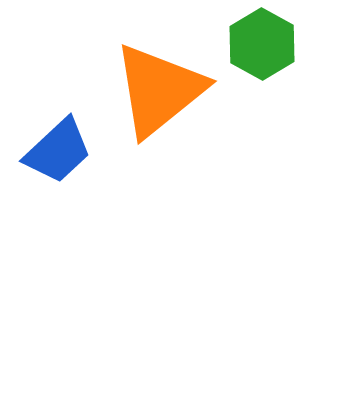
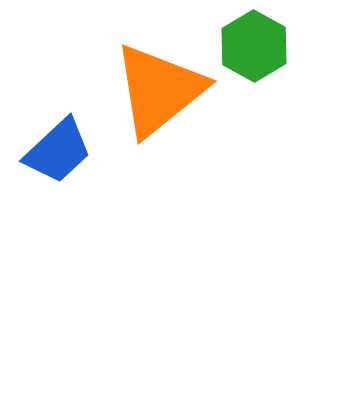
green hexagon: moved 8 px left, 2 px down
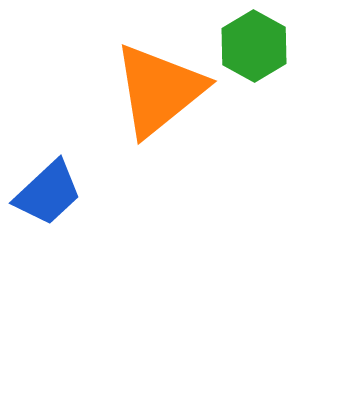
blue trapezoid: moved 10 px left, 42 px down
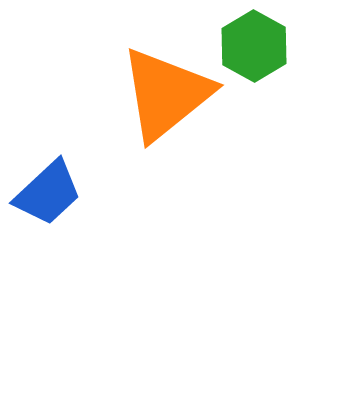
orange triangle: moved 7 px right, 4 px down
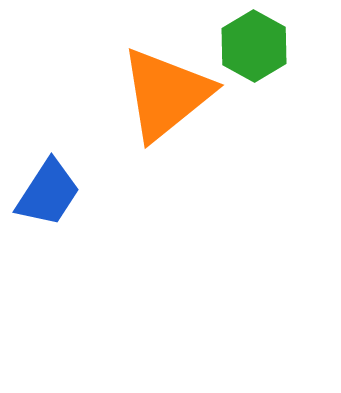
blue trapezoid: rotated 14 degrees counterclockwise
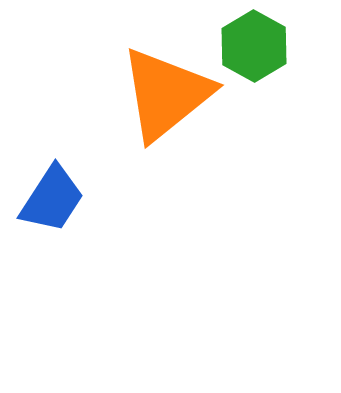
blue trapezoid: moved 4 px right, 6 px down
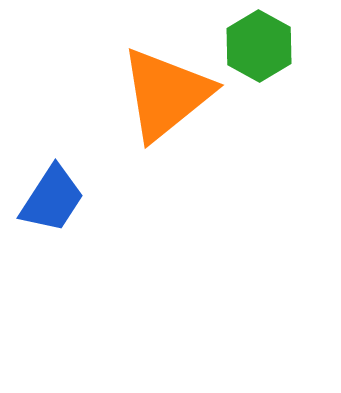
green hexagon: moved 5 px right
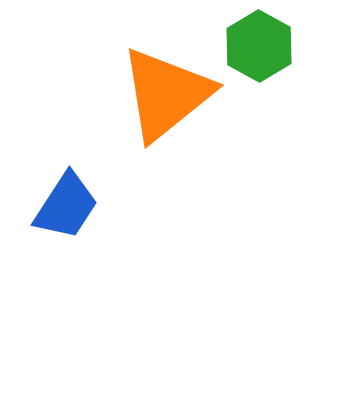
blue trapezoid: moved 14 px right, 7 px down
